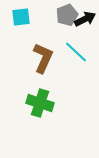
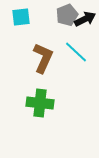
green cross: rotated 12 degrees counterclockwise
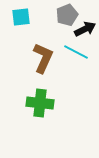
black arrow: moved 10 px down
cyan line: rotated 15 degrees counterclockwise
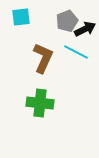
gray pentagon: moved 6 px down
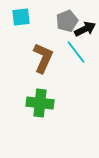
cyan line: rotated 25 degrees clockwise
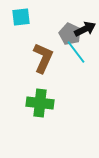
gray pentagon: moved 3 px right, 13 px down; rotated 25 degrees counterclockwise
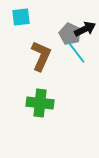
brown L-shape: moved 2 px left, 2 px up
